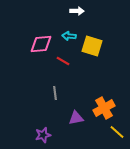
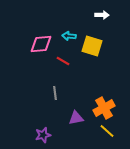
white arrow: moved 25 px right, 4 px down
yellow line: moved 10 px left, 1 px up
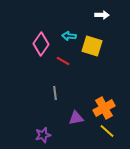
pink diamond: rotated 50 degrees counterclockwise
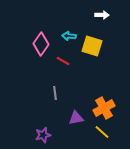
yellow line: moved 5 px left, 1 px down
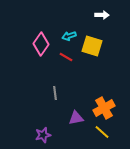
cyan arrow: rotated 24 degrees counterclockwise
red line: moved 3 px right, 4 px up
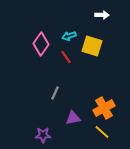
red line: rotated 24 degrees clockwise
gray line: rotated 32 degrees clockwise
purple triangle: moved 3 px left
purple star: rotated 14 degrees clockwise
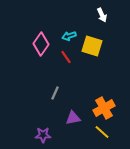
white arrow: rotated 64 degrees clockwise
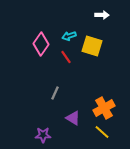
white arrow: rotated 64 degrees counterclockwise
purple triangle: rotated 42 degrees clockwise
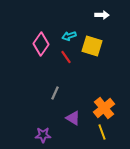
orange cross: rotated 10 degrees counterclockwise
yellow line: rotated 28 degrees clockwise
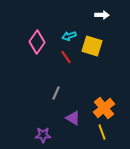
pink diamond: moved 4 px left, 2 px up
gray line: moved 1 px right
